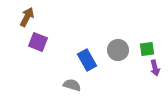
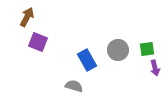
gray semicircle: moved 2 px right, 1 px down
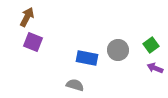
purple square: moved 5 px left
green square: moved 4 px right, 4 px up; rotated 28 degrees counterclockwise
blue rectangle: moved 2 px up; rotated 50 degrees counterclockwise
purple arrow: rotated 126 degrees clockwise
gray semicircle: moved 1 px right, 1 px up
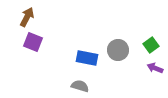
gray semicircle: moved 5 px right, 1 px down
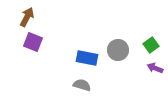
gray semicircle: moved 2 px right, 1 px up
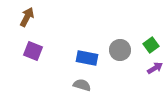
purple square: moved 9 px down
gray circle: moved 2 px right
purple arrow: rotated 126 degrees clockwise
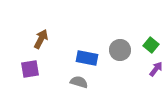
brown arrow: moved 14 px right, 22 px down
green square: rotated 14 degrees counterclockwise
purple square: moved 3 px left, 18 px down; rotated 30 degrees counterclockwise
purple arrow: moved 1 px right, 1 px down; rotated 21 degrees counterclockwise
gray semicircle: moved 3 px left, 3 px up
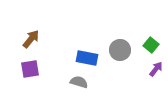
brown arrow: moved 10 px left; rotated 12 degrees clockwise
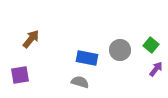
purple square: moved 10 px left, 6 px down
gray semicircle: moved 1 px right
